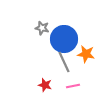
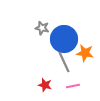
orange star: moved 1 px left, 1 px up
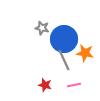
gray line: moved 2 px up
pink line: moved 1 px right, 1 px up
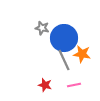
blue circle: moved 1 px up
orange star: moved 3 px left, 1 px down
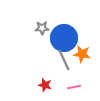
gray star: rotated 16 degrees counterclockwise
pink line: moved 2 px down
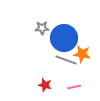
gray line: moved 2 px right; rotated 45 degrees counterclockwise
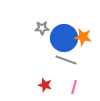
orange star: moved 1 px right, 17 px up
pink line: rotated 64 degrees counterclockwise
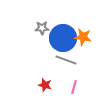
blue circle: moved 1 px left
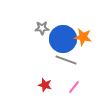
blue circle: moved 1 px down
pink line: rotated 24 degrees clockwise
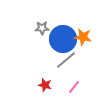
gray line: rotated 60 degrees counterclockwise
